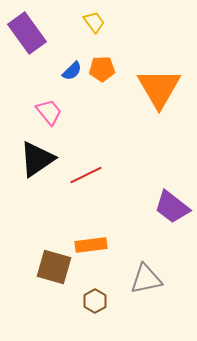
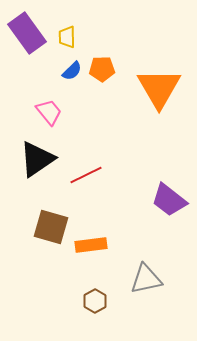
yellow trapezoid: moved 27 px left, 15 px down; rotated 145 degrees counterclockwise
purple trapezoid: moved 3 px left, 7 px up
brown square: moved 3 px left, 40 px up
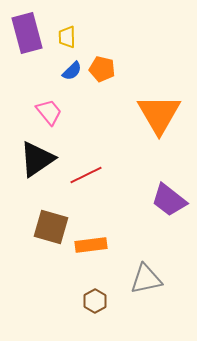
purple rectangle: rotated 21 degrees clockwise
orange pentagon: rotated 15 degrees clockwise
orange triangle: moved 26 px down
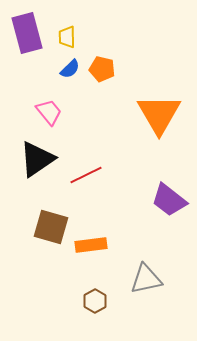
blue semicircle: moved 2 px left, 2 px up
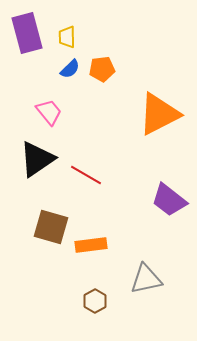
orange pentagon: rotated 20 degrees counterclockwise
orange triangle: rotated 33 degrees clockwise
red line: rotated 56 degrees clockwise
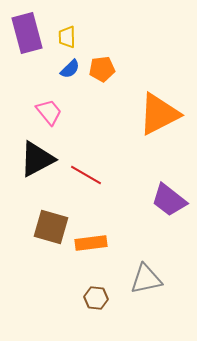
black triangle: rotated 6 degrees clockwise
orange rectangle: moved 2 px up
brown hexagon: moved 1 px right, 3 px up; rotated 25 degrees counterclockwise
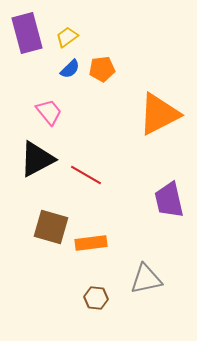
yellow trapezoid: rotated 55 degrees clockwise
purple trapezoid: rotated 39 degrees clockwise
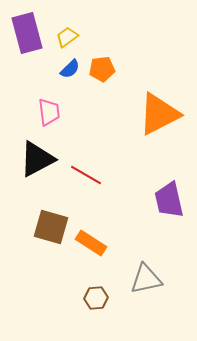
pink trapezoid: rotated 32 degrees clockwise
orange rectangle: rotated 40 degrees clockwise
brown hexagon: rotated 10 degrees counterclockwise
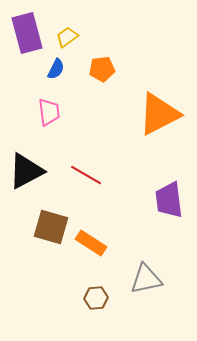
blue semicircle: moved 14 px left; rotated 20 degrees counterclockwise
black triangle: moved 11 px left, 12 px down
purple trapezoid: rotated 6 degrees clockwise
